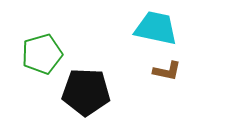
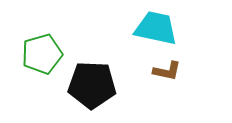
black pentagon: moved 6 px right, 7 px up
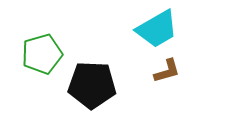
cyan trapezoid: moved 1 px right, 1 px down; rotated 138 degrees clockwise
brown L-shape: rotated 28 degrees counterclockwise
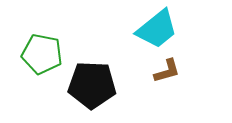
cyan trapezoid: rotated 9 degrees counterclockwise
green pentagon: rotated 27 degrees clockwise
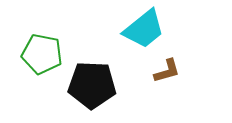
cyan trapezoid: moved 13 px left
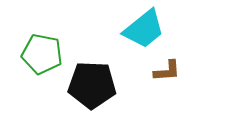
brown L-shape: rotated 12 degrees clockwise
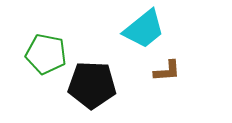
green pentagon: moved 4 px right
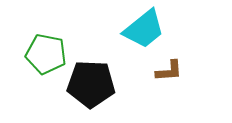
brown L-shape: moved 2 px right
black pentagon: moved 1 px left, 1 px up
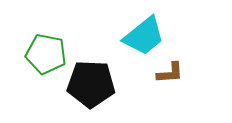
cyan trapezoid: moved 7 px down
brown L-shape: moved 1 px right, 2 px down
